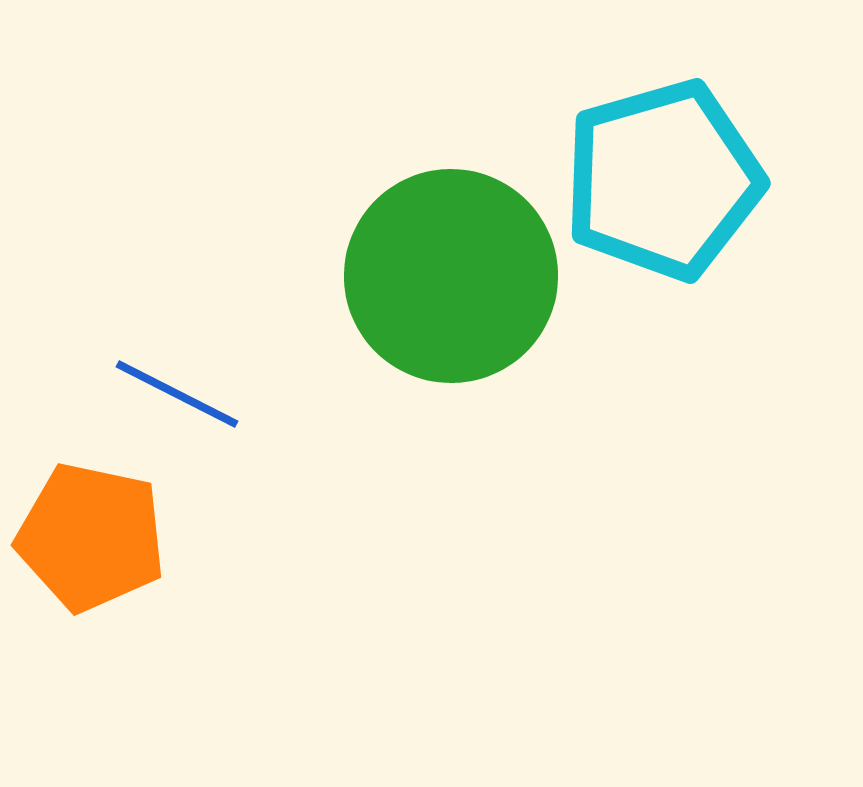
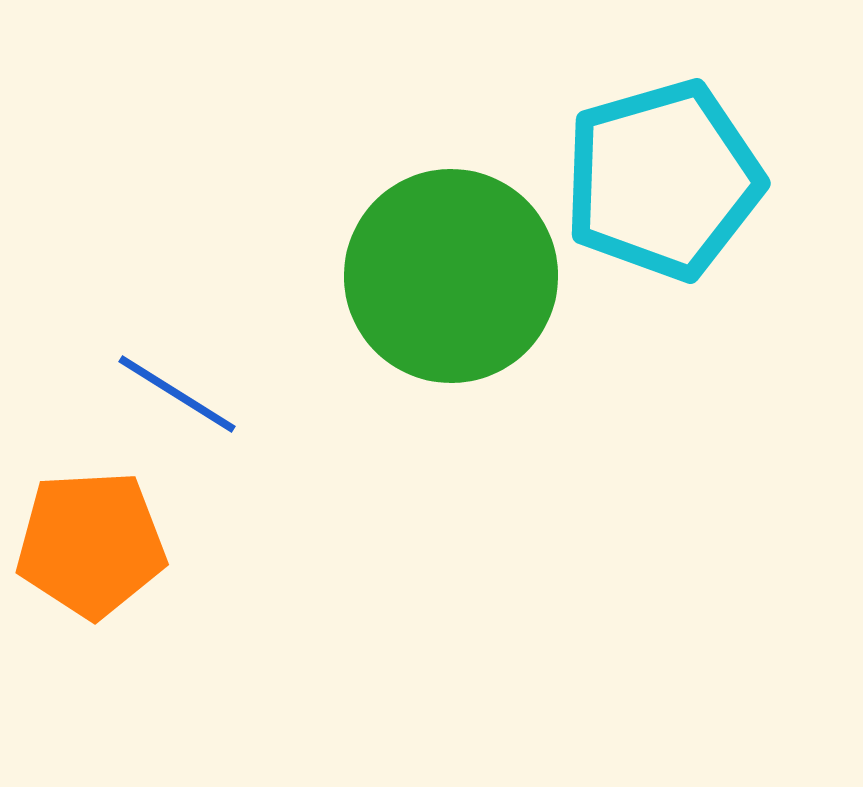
blue line: rotated 5 degrees clockwise
orange pentagon: moved 7 px down; rotated 15 degrees counterclockwise
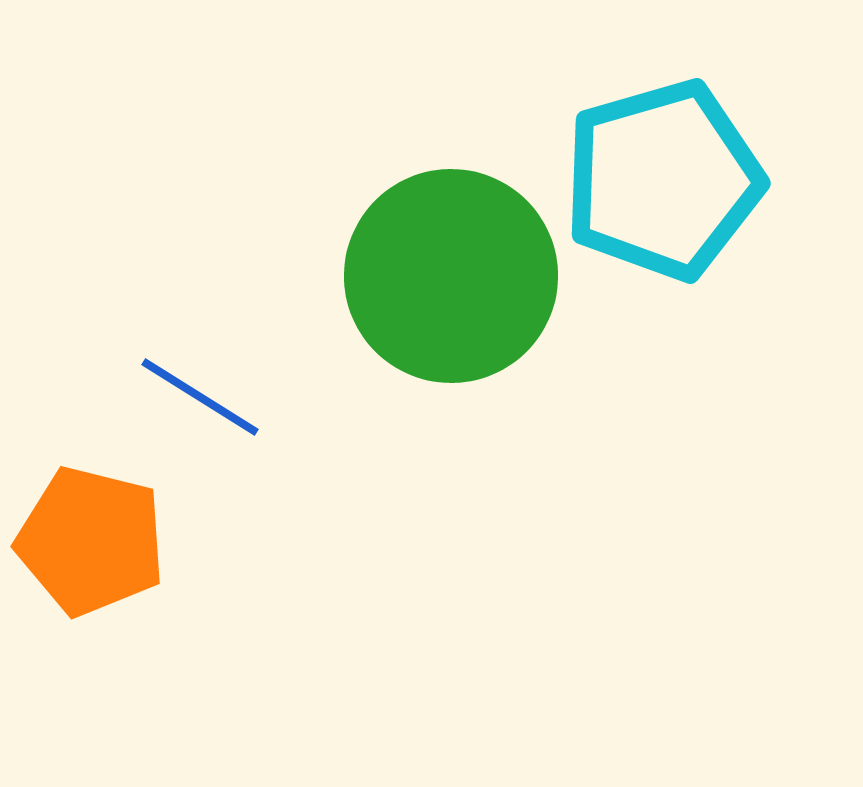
blue line: moved 23 px right, 3 px down
orange pentagon: moved 3 px up; rotated 17 degrees clockwise
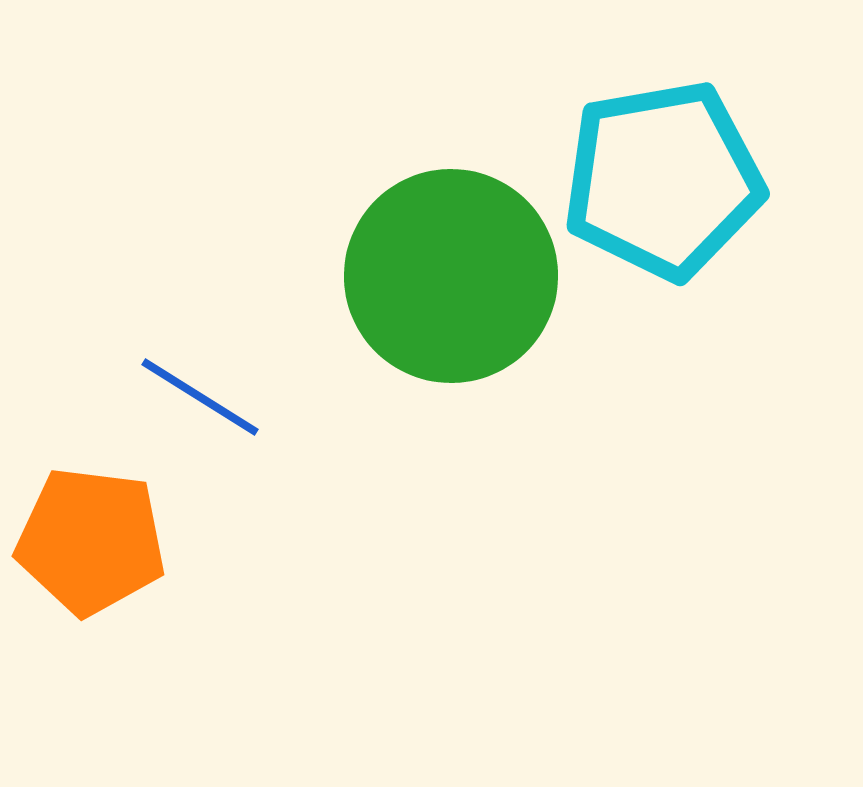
cyan pentagon: rotated 6 degrees clockwise
orange pentagon: rotated 7 degrees counterclockwise
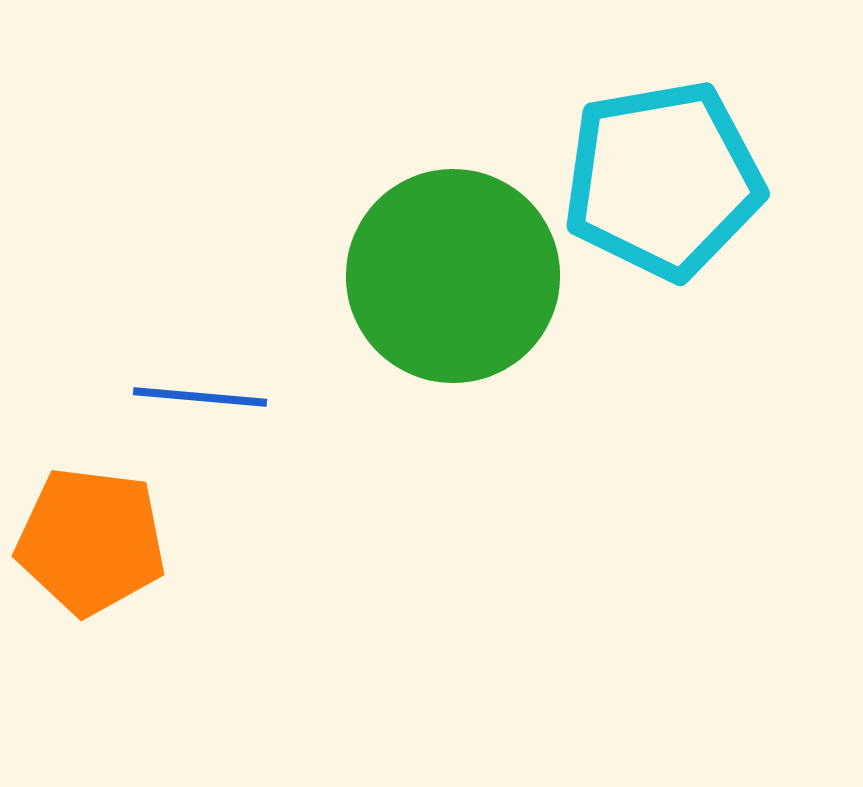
green circle: moved 2 px right
blue line: rotated 27 degrees counterclockwise
